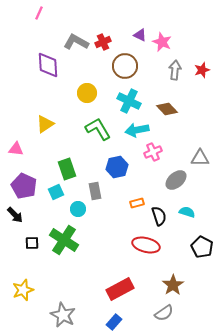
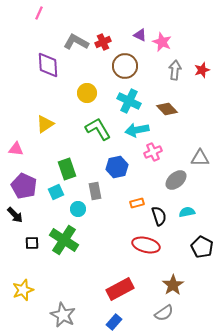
cyan semicircle: rotated 28 degrees counterclockwise
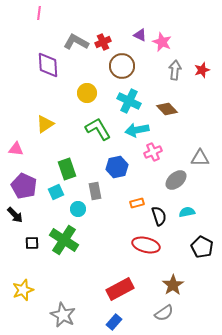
pink line: rotated 16 degrees counterclockwise
brown circle: moved 3 px left
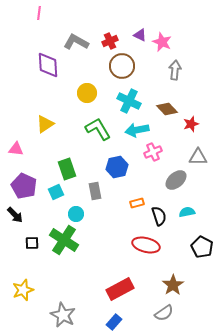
red cross: moved 7 px right, 1 px up
red star: moved 11 px left, 54 px down
gray triangle: moved 2 px left, 1 px up
cyan circle: moved 2 px left, 5 px down
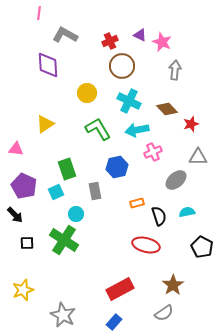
gray L-shape: moved 11 px left, 7 px up
black square: moved 5 px left
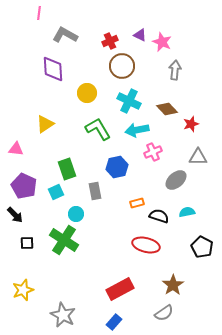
purple diamond: moved 5 px right, 4 px down
black semicircle: rotated 54 degrees counterclockwise
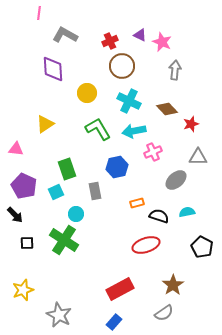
cyan arrow: moved 3 px left, 1 px down
red ellipse: rotated 32 degrees counterclockwise
gray star: moved 4 px left
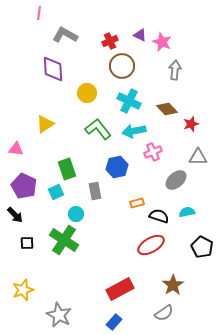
green L-shape: rotated 8 degrees counterclockwise
red ellipse: moved 5 px right; rotated 12 degrees counterclockwise
